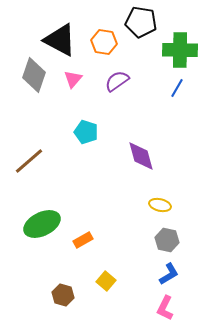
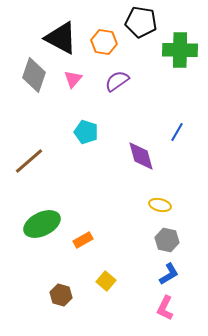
black triangle: moved 1 px right, 2 px up
blue line: moved 44 px down
brown hexagon: moved 2 px left
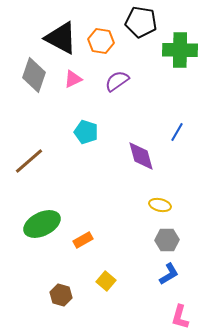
orange hexagon: moved 3 px left, 1 px up
pink triangle: rotated 24 degrees clockwise
gray hexagon: rotated 15 degrees counterclockwise
pink L-shape: moved 15 px right, 9 px down; rotated 10 degrees counterclockwise
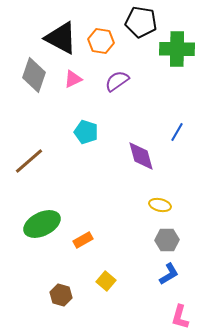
green cross: moved 3 px left, 1 px up
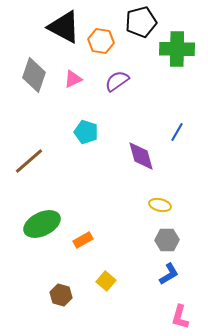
black pentagon: rotated 24 degrees counterclockwise
black triangle: moved 3 px right, 11 px up
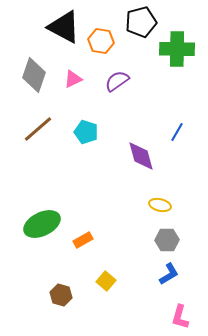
brown line: moved 9 px right, 32 px up
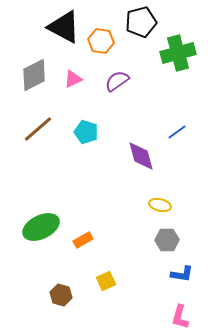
green cross: moved 1 px right, 4 px down; rotated 16 degrees counterclockwise
gray diamond: rotated 44 degrees clockwise
blue line: rotated 24 degrees clockwise
green ellipse: moved 1 px left, 3 px down
blue L-shape: moved 13 px right; rotated 40 degrees clockwise
yellow square: rotated 24 degrees clockwise
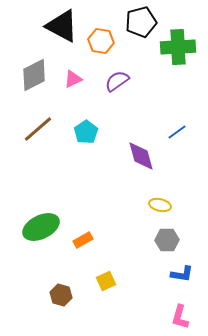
black triangle: moved 2 px left, 1 px up
green cross: moved 6 px up; rotated 12 degrees clockwise
cyan pentagon: rotated 20 degrees clockwise
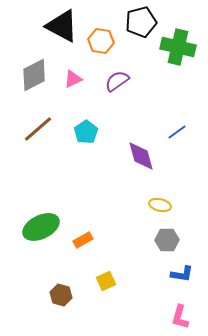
green cross: rotated 16 degrees clockwise
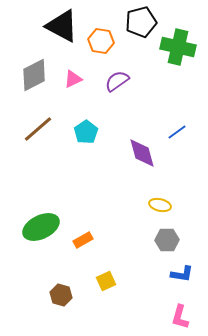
purple diamond: moved 1 px right, 3 px up
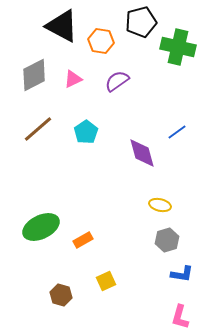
gray hexagon: rotated 15 degrees counterclockwise
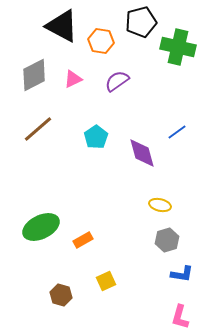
cyan pentagon: moved 10 px right, 5 px down
